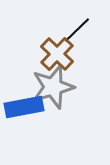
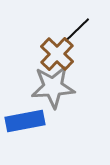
gray star: rotated 12 degrees clockwise
blue rectangle: moved 1 px right, 14 px down
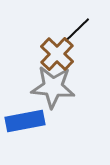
gray star: rotated 9 degrees clockwise
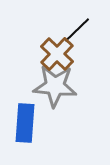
gray star: moved 2 px right, 1 px up
blue rectangle: moved 2 px down; rotated 75 degrees counterclockwise
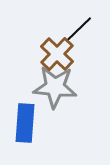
black line: moved 2 px right, 1 px up
gray star: moved 1 px down
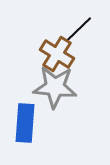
brown cross: rotated 12 degrees counterclockwise
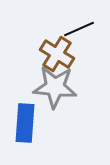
black line: rotated 20 degrees clockwise
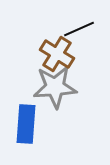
gray star: rotated 9 degrees counterclockwise
blue rectangle: moved 1 px right, 1 px down
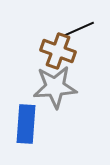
brown cross: moved 1 px right, 3 px up; rotated 12 degrees counterclockwise
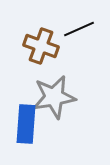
brown cross: moved 17 px left, 5 px up
gray star: moved 1 px left, 10 px down; rotated 6 degrees counterclockwise
